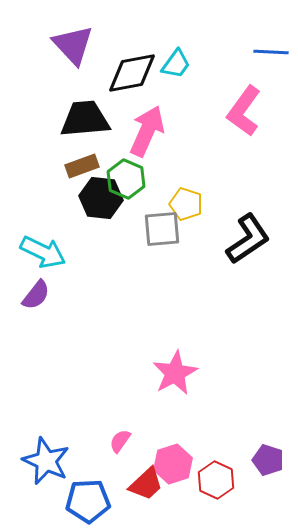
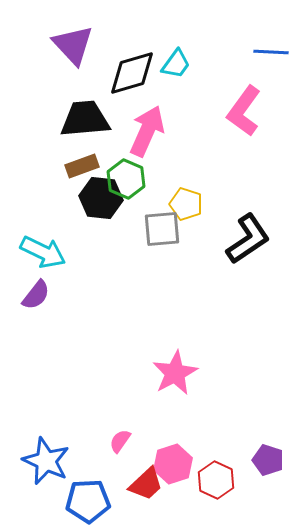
black diamond: rotated 6 degrees counterclockwise
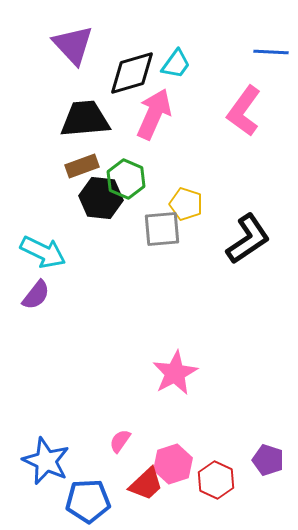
pink arrow: moved 7 px right, 17 px up
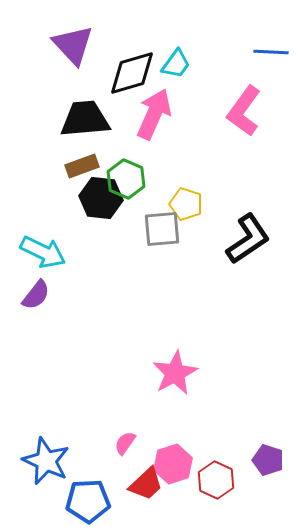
pink semicircle: moved 5 px right, 2 px down
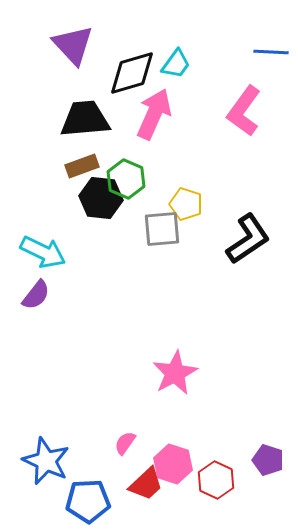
pink hexagon: rotated 24 degrees counterclockwise
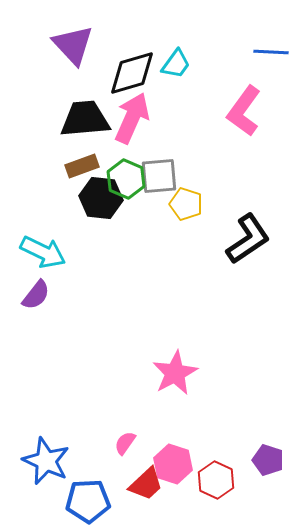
pink arrow: moved 22 px left, 4 px down
gray square: moved 3 px left, 53 px up
